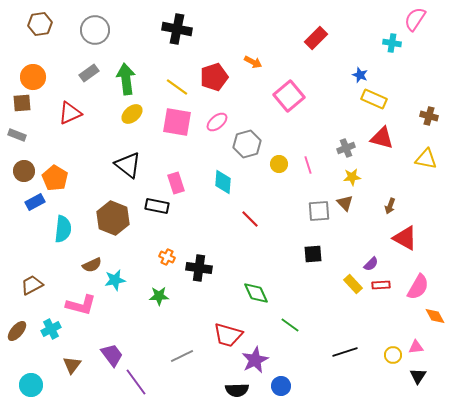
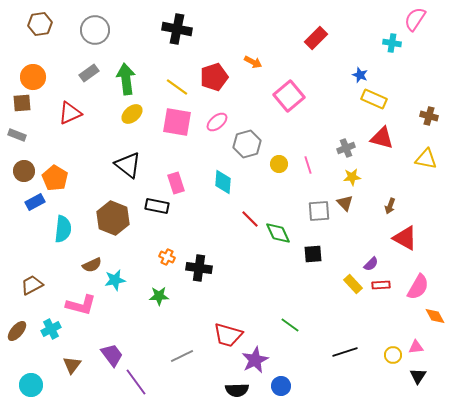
green diamond at (256, 293): moved 22 px right, 60 px up
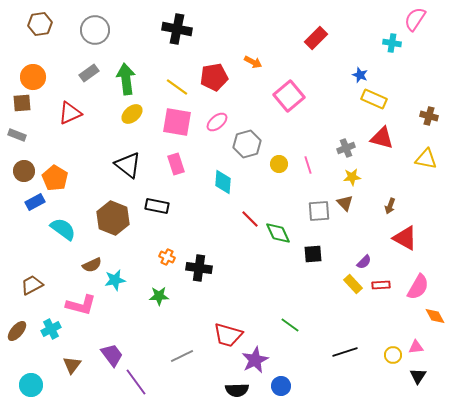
red pentagon at (214, 77): rotated 8 degrees clockwise
pink rectangle at (176, 183): moved 19 px up
cyan semicircle at (63, 229): rotated 60 degrees counterclockwise
purple semicircle at (371, 264): moved 7 px left, 2 px up
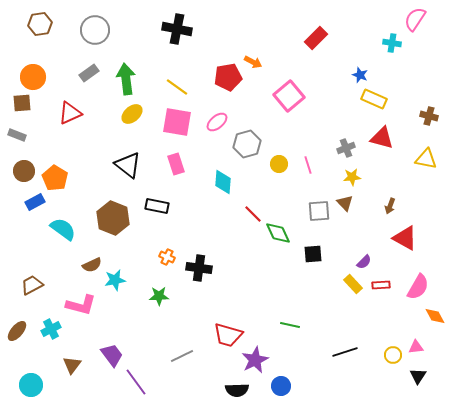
red pentagon at (214, 77): moved 14 px right
red line at (250, 219): moved 3 px right, 5 px up
green line at (290, 325): rotated 24 degrees counterclockwise
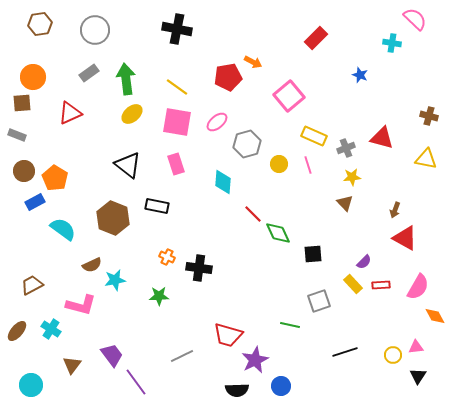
pink semicircle at (415, 19): rotated 100 degrees clockwise
yellow rectangle at (374, 99): moved 60 px left, 37 px down
brown arrow at (390, 206): moved 5 px right, 4 px down
gray square at (319, 211): moved 90 px down; rotated 15 degrees counterclockwise
cyan cross at (51, 329): rotated 30 degrees counterclockwise
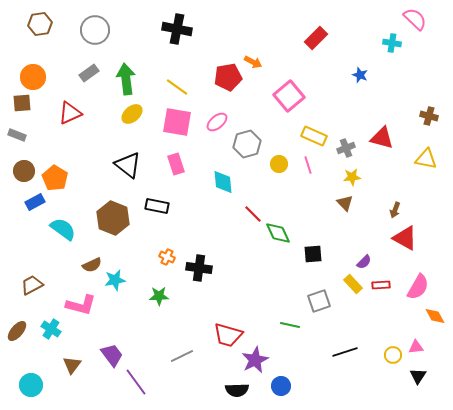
cyan diamond at (223, 182): rotated 10 degrees counterclockwise
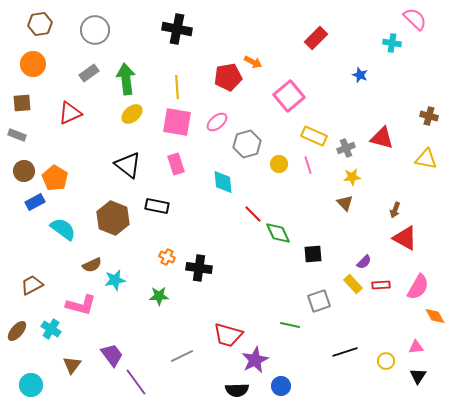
orange circle at (33, 77): moved 13 px up
yellow line at (177, 87): rotated 50 degrees clockwise
yellow circle at (393, 355): moved 7 px left, 6 px down
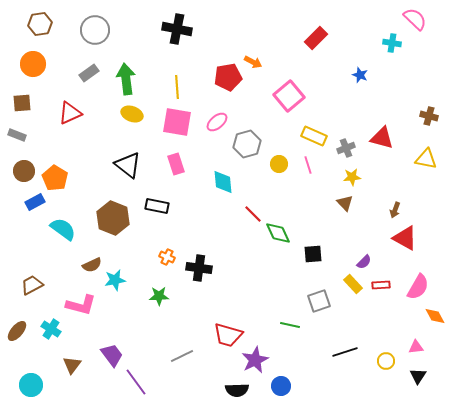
yellow ellipse at (132, 114): rotated 60 degrees clockwise
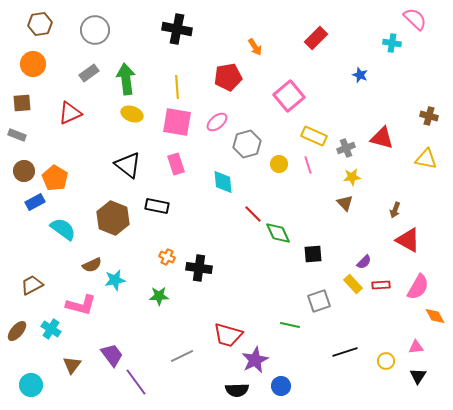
orange arrow at (253, 62): moved 2 px right, 15 px up; rotated 30 degrees clockwise
red triangle at (405, 238): moved 3 px right, 2 px down
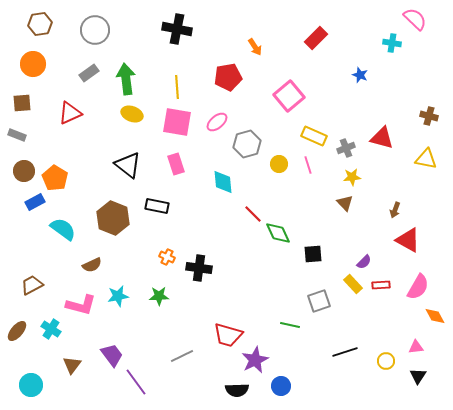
cyan star at (115, 280): moved 3 px right, 16 px down
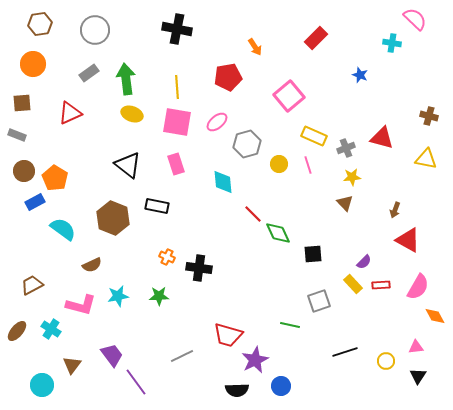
cyan circle at (31, 385): moved 11 px right
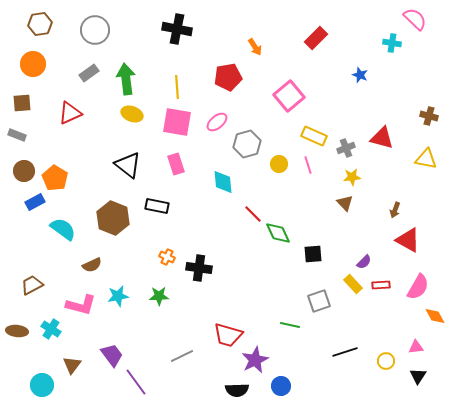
brown ellipse at (17, 331): rotated 55 degrees clockwise
